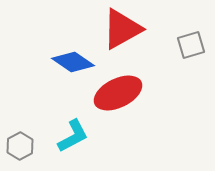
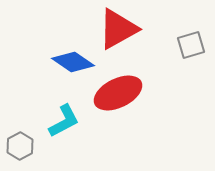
red triangle: moved 4 px left
cyan L-shape: moved 9 px left, 15 px up
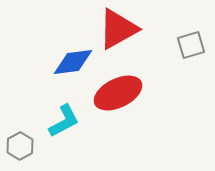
blue diamond: rotated 42 degrees counterclockwise
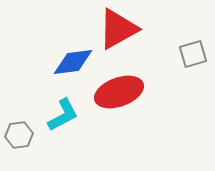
gray square: moved 2 px right, 9 px down
red ellipse: moved 1 px right, 1 px up; rotated 6 degrees clockwise
cyan L-shape: moved 1 px left, 6 px up
gray hexagon: moved 1 px left, 11 px up; rotated 20 degrees clockwise
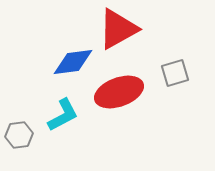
gray square: moved 18 px left, 19 px down
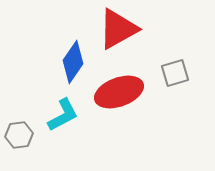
blue diamond: rotated 48 degrees counterclockwise
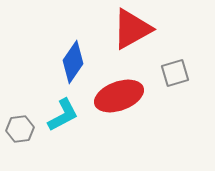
red triangle: moved 14 px right
red ellipse: moved 4 px down
gray hexagon: moved 1 px right, 6 px up
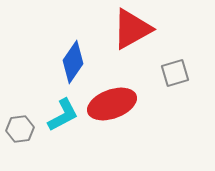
red ellipse: moved 7 px left, 8 px down
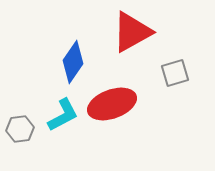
red triangle: moved 3 px down
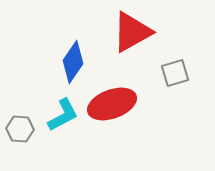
gray hexagon: rotated 12 degrees clockwise
